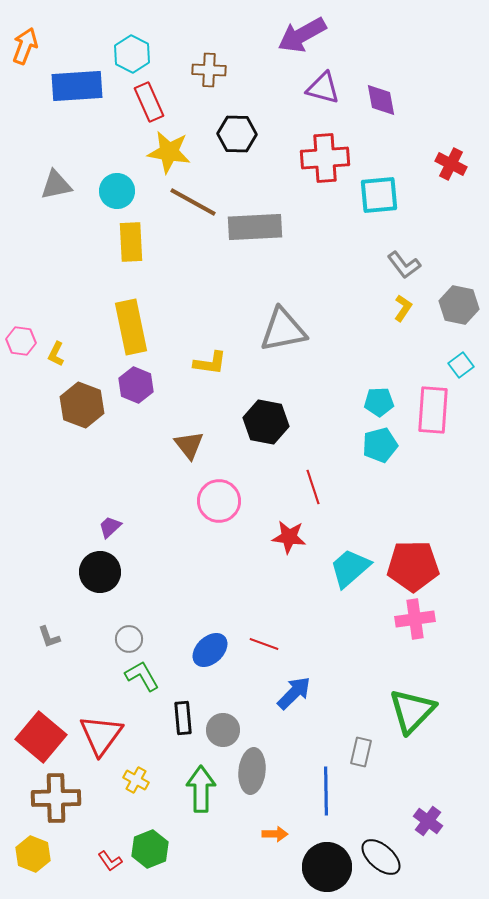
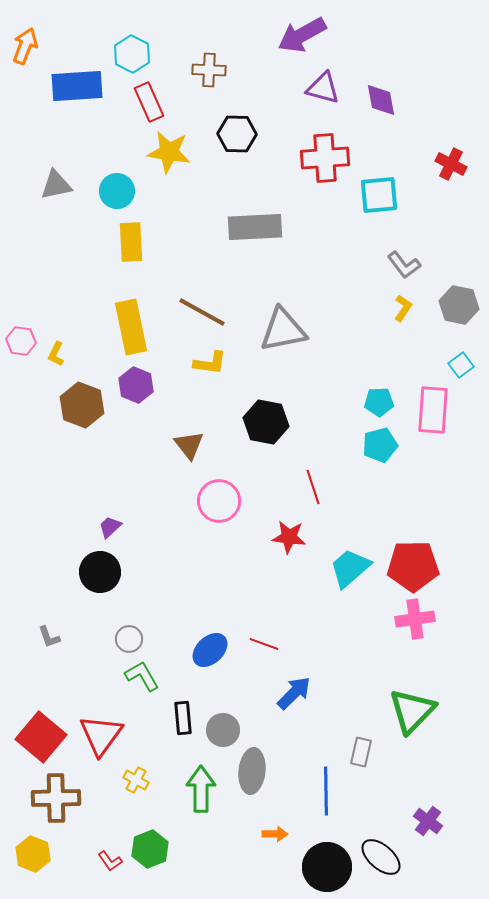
brown line at (193, 202): moved 9 px right, 110 px down
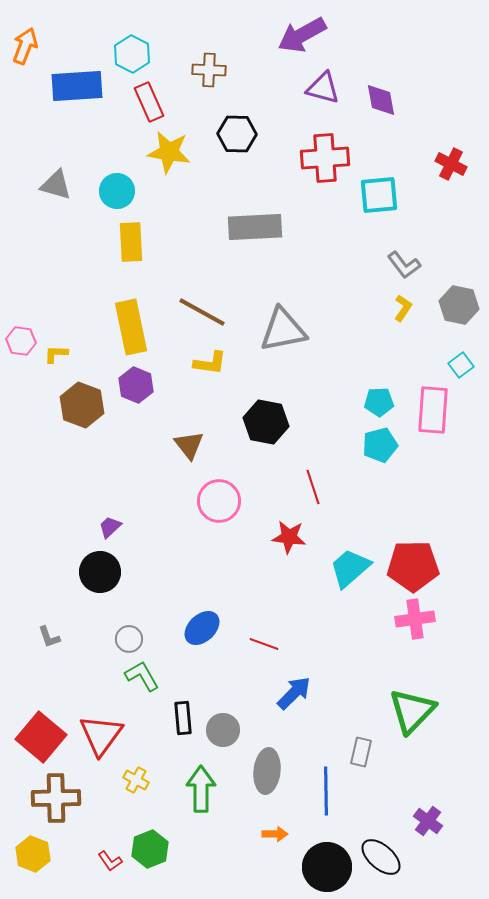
gray triangle at (56, 185): rotated 28 degrees clockwise
yellow L-shape at (56, 354): rotated 65 degrees clockwise
blue ellipse at (210, 650): moved 8 px left, 22 px up
gray ellipse at (252, 771): moved 15 px right
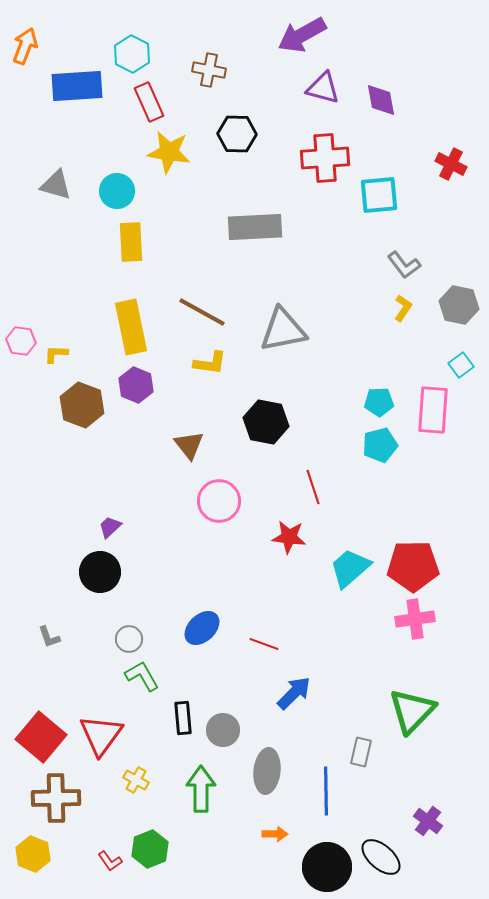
brown cross at (209, 70): rotated 8 degrees clockwise
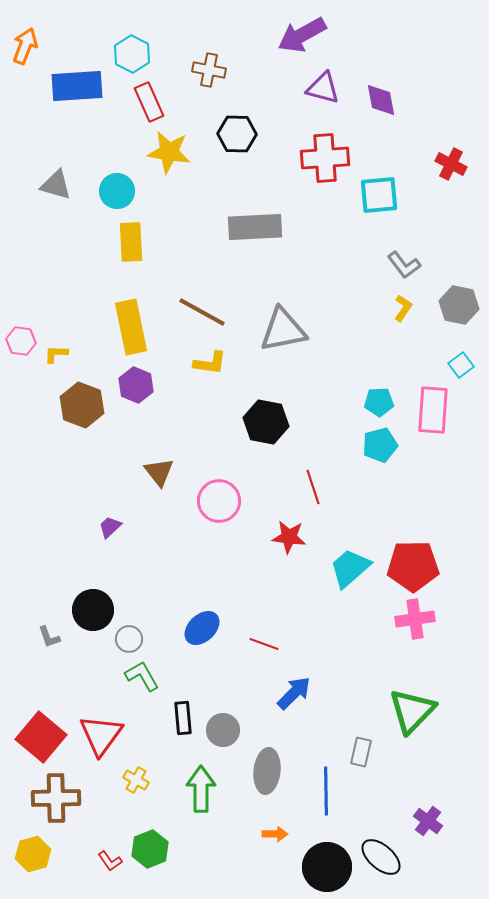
brown triangle at (189, 445): moved 30 px left, 27 px down
black circle at (100, 572): moved 7 px left, 38 px down
yellow hexagon at (33, 854): rotated 24 degrees clockwise
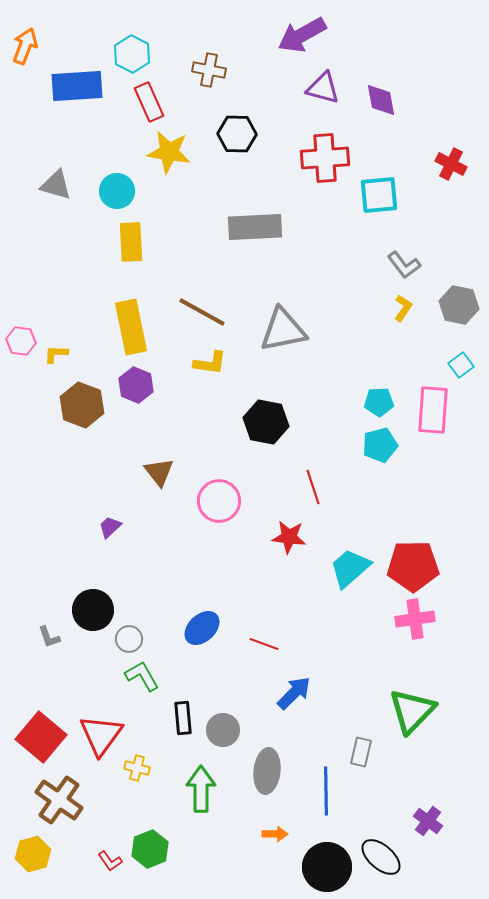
yellow cross at (136, 780): moved 1 px right, 12 px up; rotated 15 degrees counterclockwise
brown cross at (56, 798): moved 3 px right, 2 px down; rotated 36 degrees clockwise
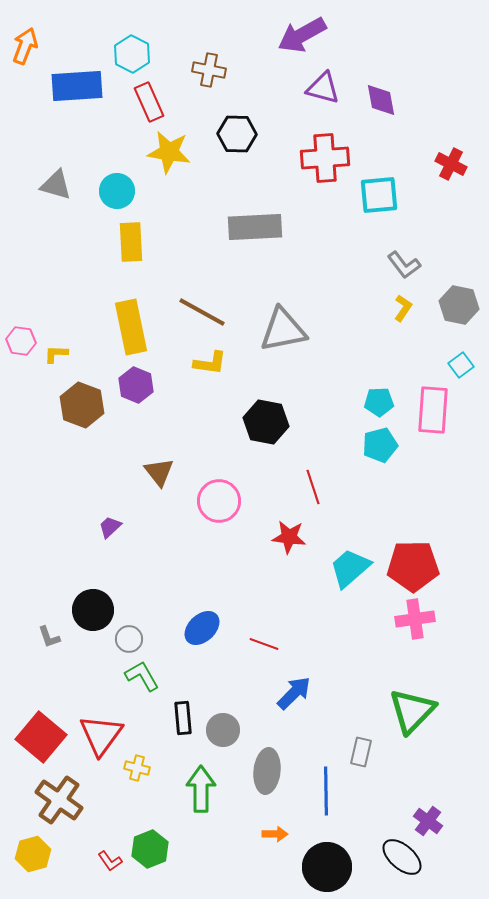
black ellipse at (381, 857): moved 21 px right
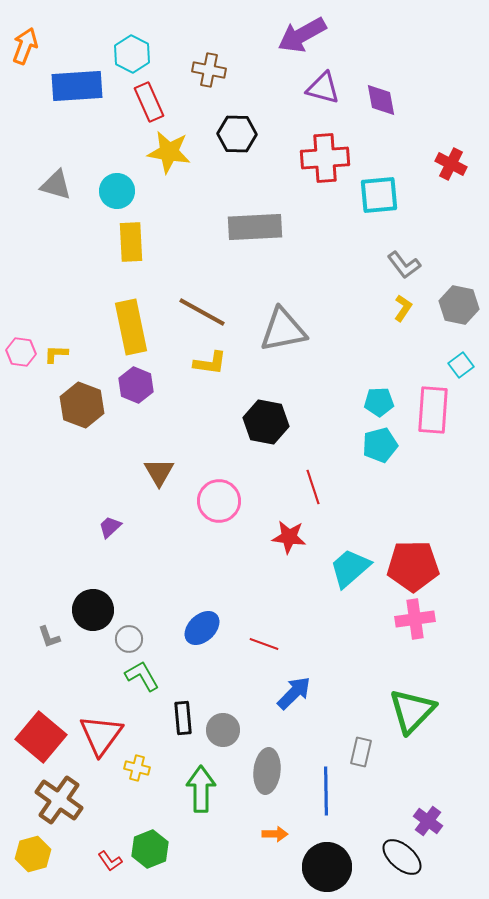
pink hexagon at (21, 341): moved 11 px down
brown triangle at (159, 472): rotated 8 degrees clockwise
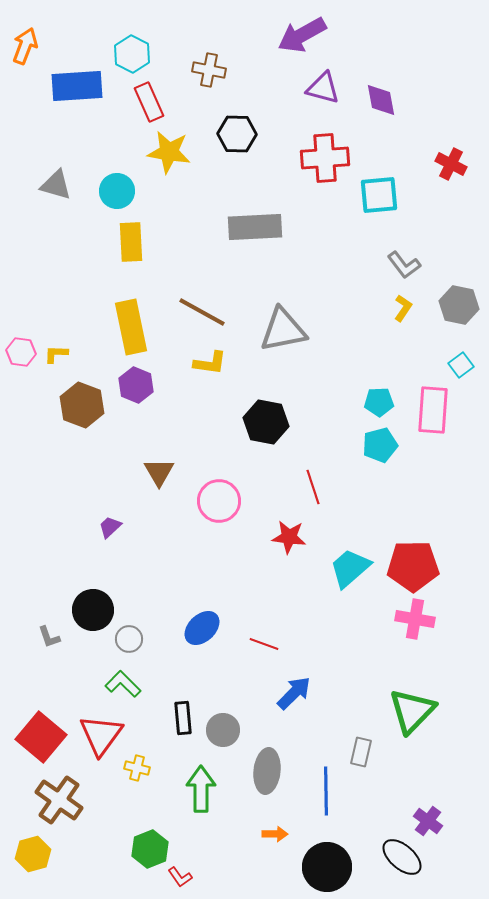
pink cross at (415, 619): rotated 18 degrees clockwise
green L-shape at (142, 676): moved 19 px left, 8 px down; rotated 15 degrees counterclockwise
red L-shape at (110, 861): moved 70 px right, 16 px down
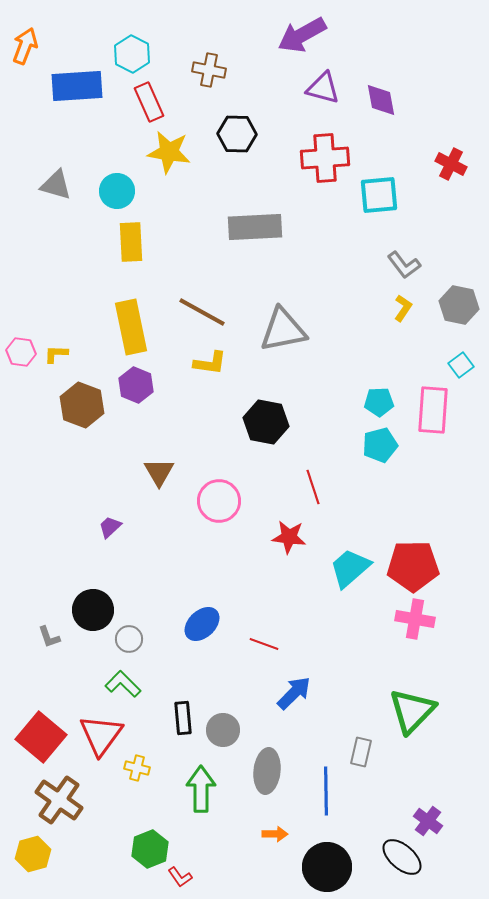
blue ellipse at (202, 628): moved 4 px up
